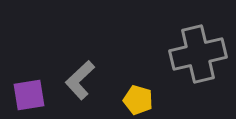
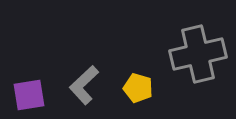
gray L-shape: moved 4 px right, 5 px down
yellow pentagon: moved 12 px up
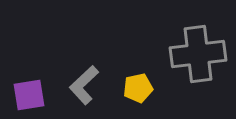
gray cross: rotated 6 degrees clockwise
yellow pentagon: rotated 28 degrees counterclockwise
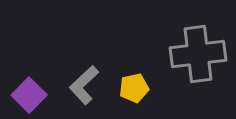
yellow pentagon: moved 4 px left
purple square: rotated 36 degrees counterclockwise
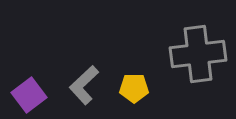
yellow pentagon: rotated 12 degrees clockwise
purple square: rotated 8 degrees clockwise
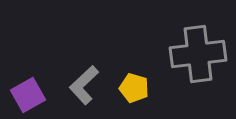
yellow pentagon: rotated 16 degrees clockwise
purple square: moved 1 px left; rotated 8 degrees clockwise
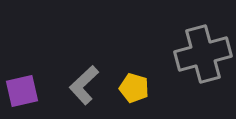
gray cross: moved 5 px right; rotated 8 degrees counterclockwise
purple square: moved 6 px left, 4 px up; rotated 16 degrees clockwise
